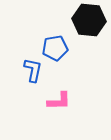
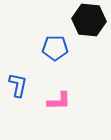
blue pentagon: rotated 10 degrees clockwise
blue L-shape: moved 15 px left, 15 px down
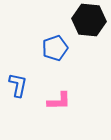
blue pentagon: rotated 20 degrees counterclockwise
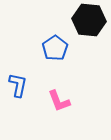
blue pentagon: rotated 15 degrees counterclockwise
pink L-shape: rotated 70 degrees clockwise
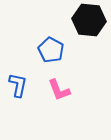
blue pentagon: moved 4 px left, 2 px down; rotated 10 degrees counterclockwise
pink L-shape: moved 11 px up
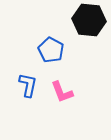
blue L-shape: moved 10 px right
pink L-shape: moved 3 px right, 2 px down
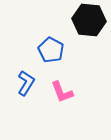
blue L-shape: moved 2 px left, 2 px up; rotated 20 degrees clockwise
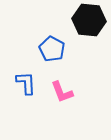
blue pentagon: moved 1 px right, 1 px up
blue L-shape: rotated 35 degrees counterclockwise
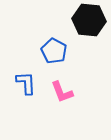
blue pentagon: moved 2 px right, 2 px down
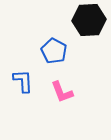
black hexagon: rotated 8 degrees counterclockwise
blue L-shape: moved 3 px left, 2 px up
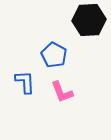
blue pentagon: moved 4 px down
blue L-shape: moved 2 px right, 1 px down
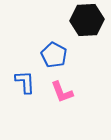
black hexagon: moved 2 px left
